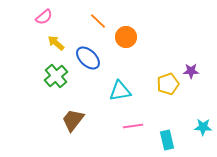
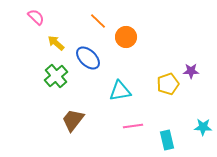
pink semicircle: moved 8 px left; rotated 96 degrees counterclockwise
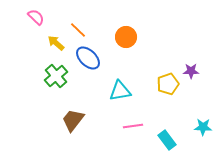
orange line: moved 20 px left, 9 px down
cyan rectangle: rotated 24 degrees counterclockwise
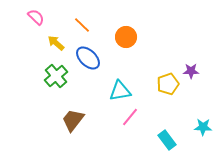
orange line: moved 4 px right, 5 px up
pink line: moved 3 px left, 9 px up; rotated 42 degrees counterclockwise
